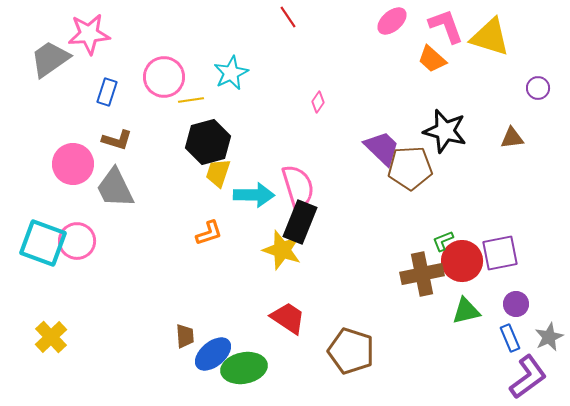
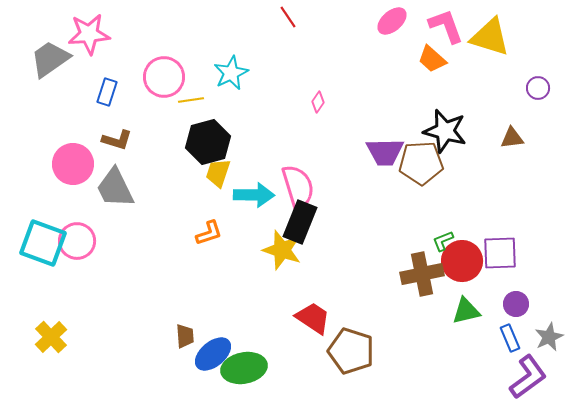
purple trapezoid at (382, 148): moved 3 px right, 4 px down; rotated 135 degrees clockwise
brown pentagon at (410, 168): moved 11 px right, 5 px up
purple square at (500, 253): rotated 9 degrees clockwise
red trapezoid at (288, 318): moved 25 px right
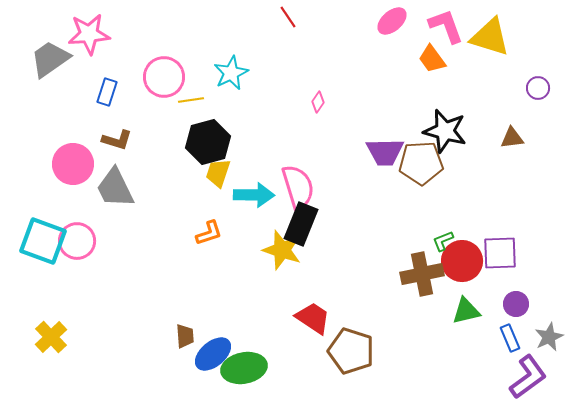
orange trapezoid at (432, 59): rotated 12 degrees clockwise
black rectangle at (300, 222): moved 1 px right, 2 px down
cyan square at (43, 243): moved 2 px up
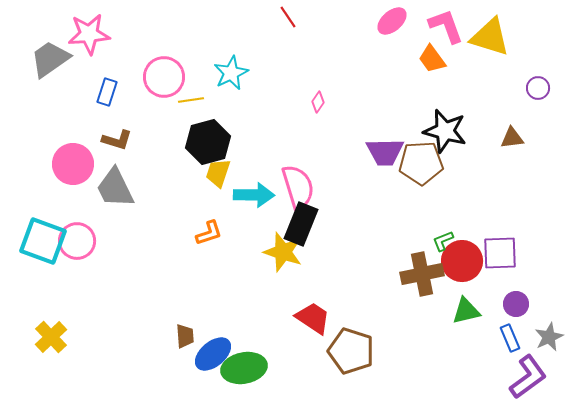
yellow star at (282, 250): moved 1 px right, 2 px down
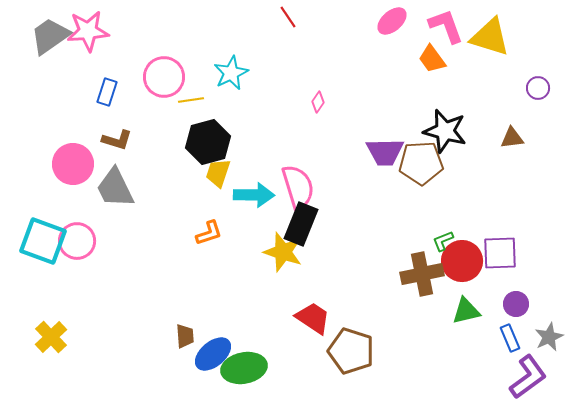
pink star at (89, 34): moved 1 px left, 3 px up
gray trapezoid at (50, 59): moved 23 px up
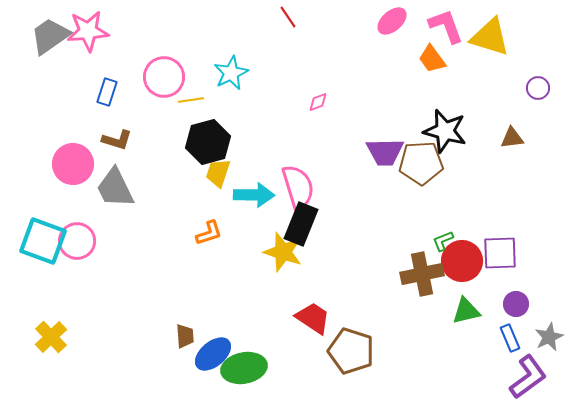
pink diamond at (318, 102): rotated 35 degrees clockwise
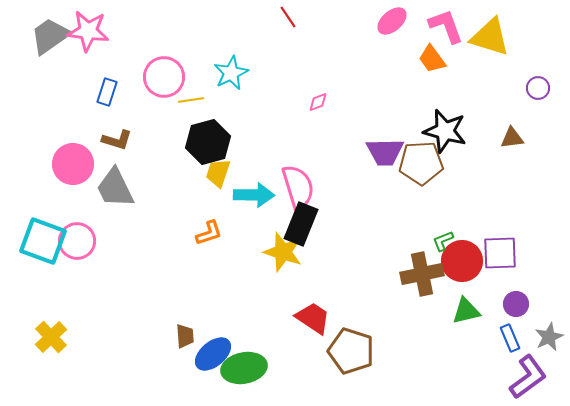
pink star at (88, 31): rotated 12 degrees clockwise
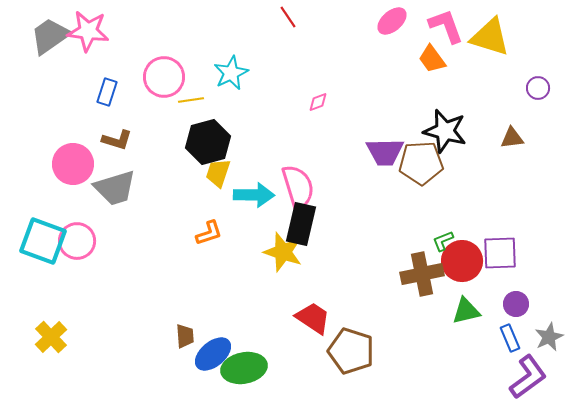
gray trapezoid at (115, 188): rotated 81 degrees counterclockwise
black rectangle at (301, 224): rotated 9 degrees counterclockwise
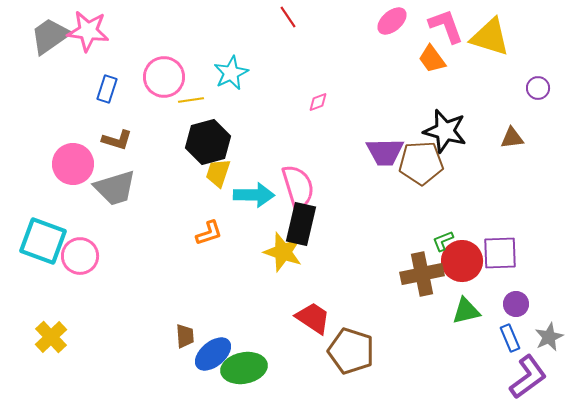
blue rectangle at (107, 92): moved 3 px up
pink circle at (77, 241): moved 3 px right, 15 px down
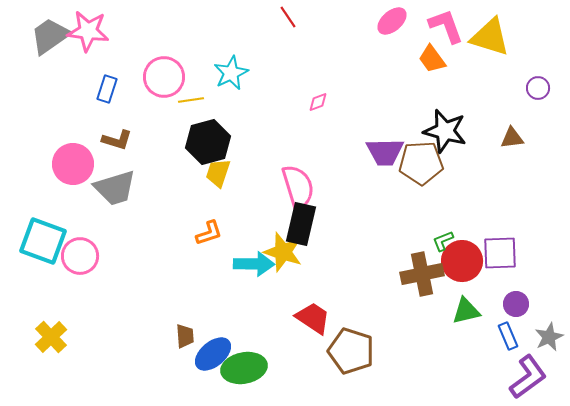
cyan arrow at (254, 195): moved 69 px down
blue rectangle at (510, 338): moved 2 px left, 2 px up
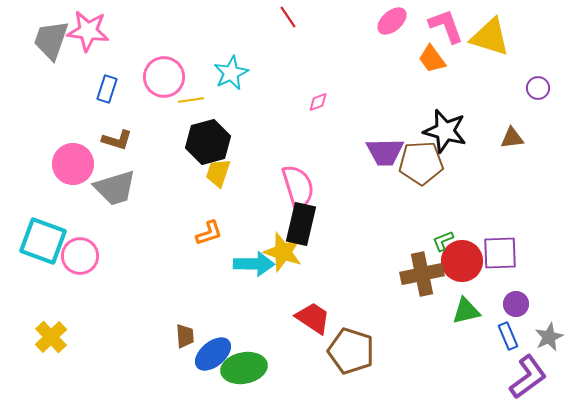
gray trapezoid at (50, 36): moved 1 px right, 4 px down; rotated 36 degrees counterclockwise
